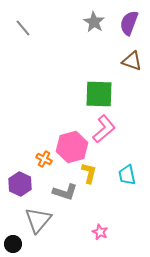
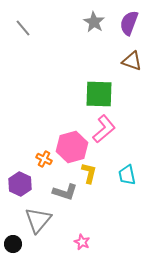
pink star: moved 18 px left, 10 px down
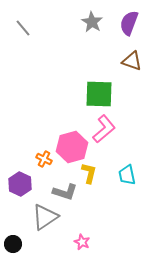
gray star: moved 2 px left
gray triangle: moved 7 px right, 3 px up; rotated 16 degrees clockwise
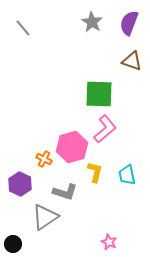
pink L-shape: moved 1 px right
yellow L-shape: moved 6 px right, 1 px up
pink star: moved 27 px right
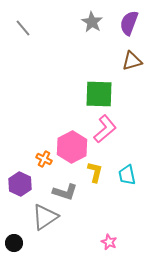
brown triangle: rotated 35 degrees counterclockwise
pink hexagon: rotated 12 degrees counterclockwise
black circle: moved 1 px right, 1 px up
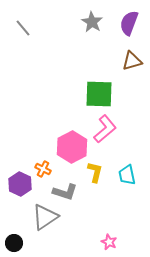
orange cross: moved 1 px left, 10 px down
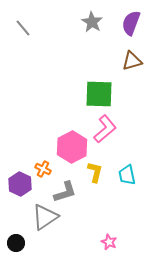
purple semicircle: moved 2 px right
gray L-shape: rotated 35 degrees counterclockwise
black circle: moved 2 px right
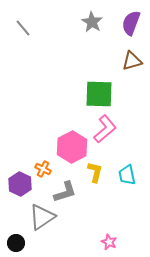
gray triangle: moved 3 px left
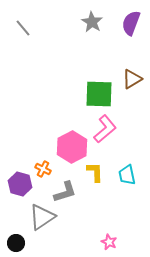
brown triangle: moved 18 px down; rotated 15 degrees counterclockwise
yellow L-shape: rotated 15 degrees counterclockwise
purple hexagon: rotated 10 degrees counterclockwise
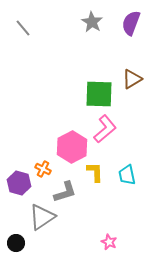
purple hexagon: moved 1 px left, 1 px up
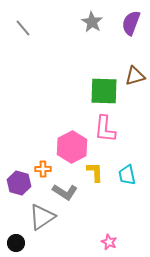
brown triangle: moved 3 px right, 3 px up; rotated 15 degrees clockwise
green square: moved 5 px right, 3 px up
pink L-shape: rotated 136 degrees clockwise
orange cross: rotated 28 degrees counterclockwise
gray L-shape: rotated 50 degrees clockwise
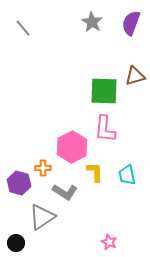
orange cross: moved 1 px up
